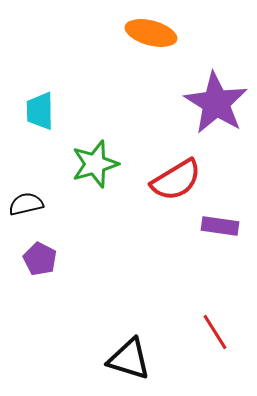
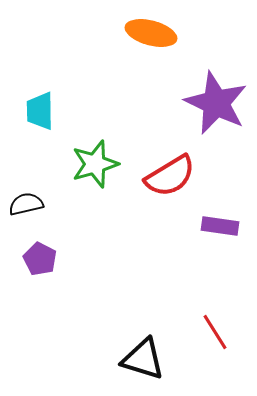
purple star: rotated 6 degrees counterclockwise
red semicircle: moved 6 px left, 4 px up
black triangle: moved 14 px right
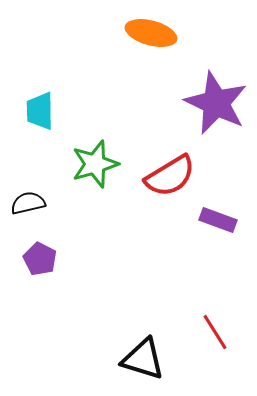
black semicircle: moved 2 px right, 1 px up
purple rectangle: moved 2 px left, 6 px up; rotated 12 degrees clockwise
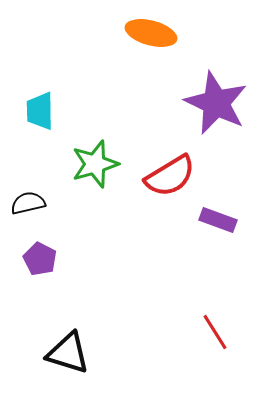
black triangle: moved 75 px left, 6 px up
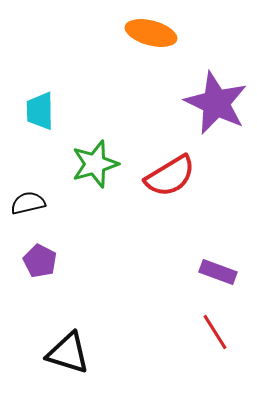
purple rectangle: moved 52 px down
purple pentagon: moved 2 px down
